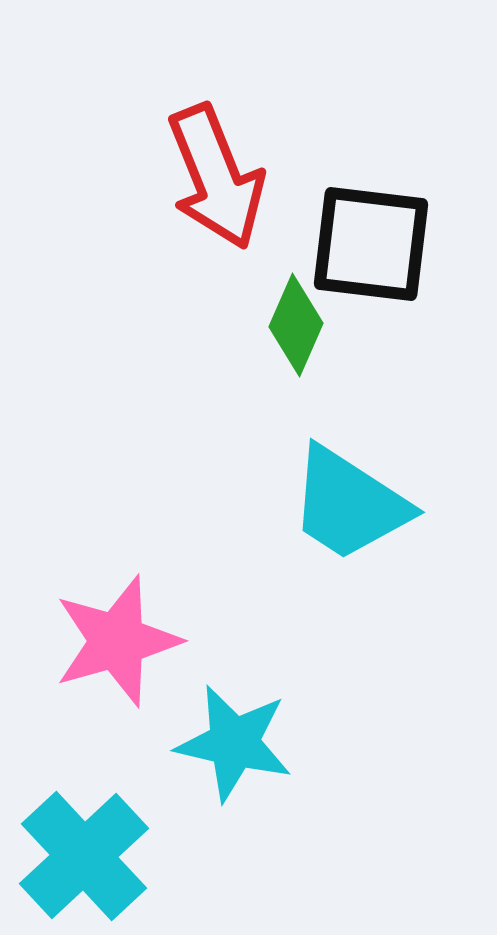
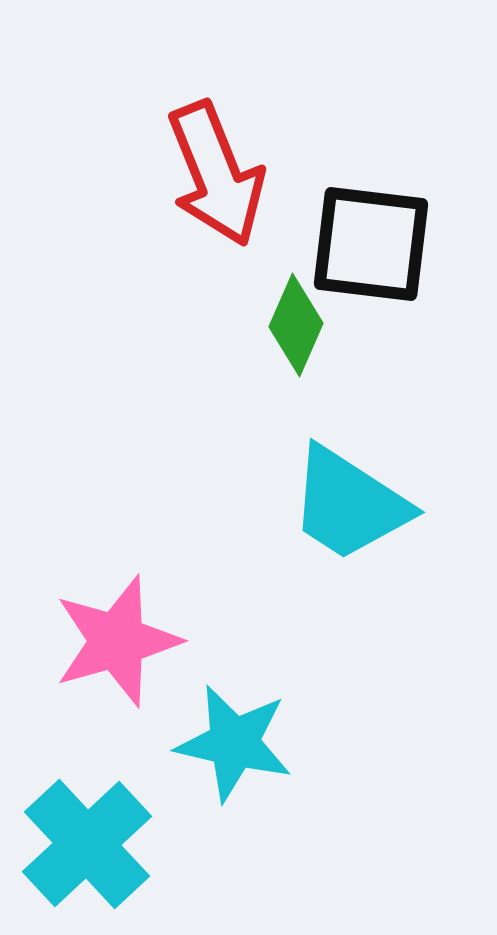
red arrow: moved 3 px up
cyan cross: moved 3 px right, 12 px up
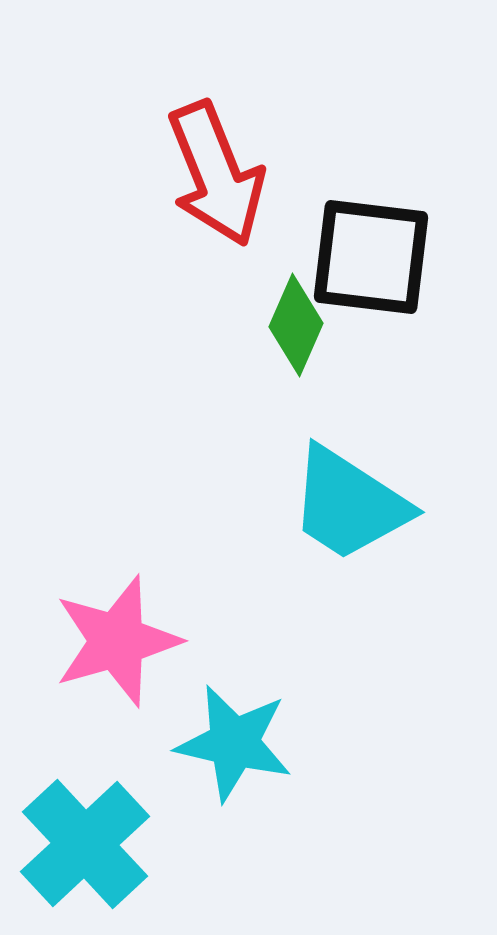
black square: moved 13 px down
cyan cross: moved 2 px left
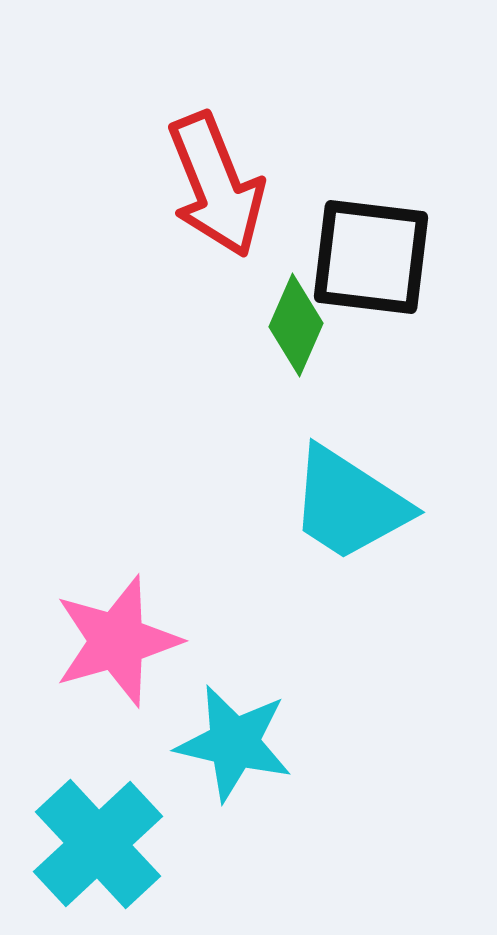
red arrow: moved 11 px down
cyan cross: moved 13 px right
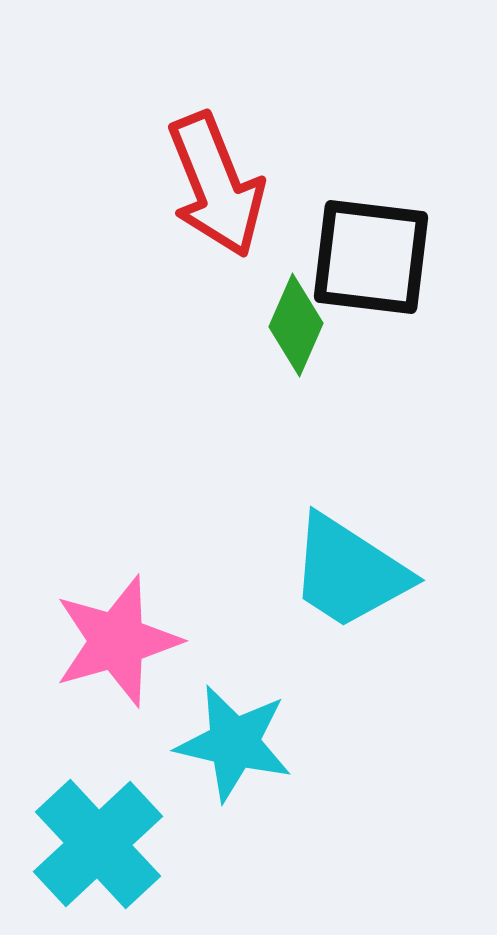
cyan trapezoid: moved 68 px down
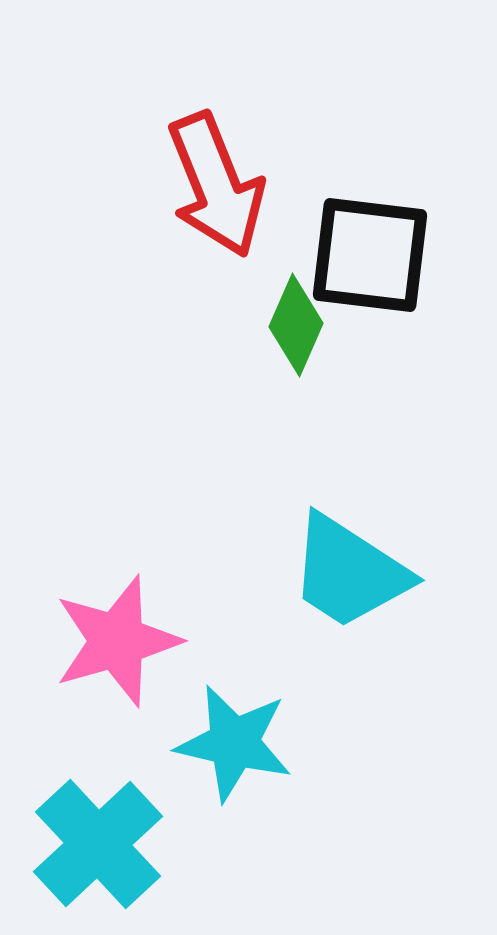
black square: moved 1 px left, 2 px up
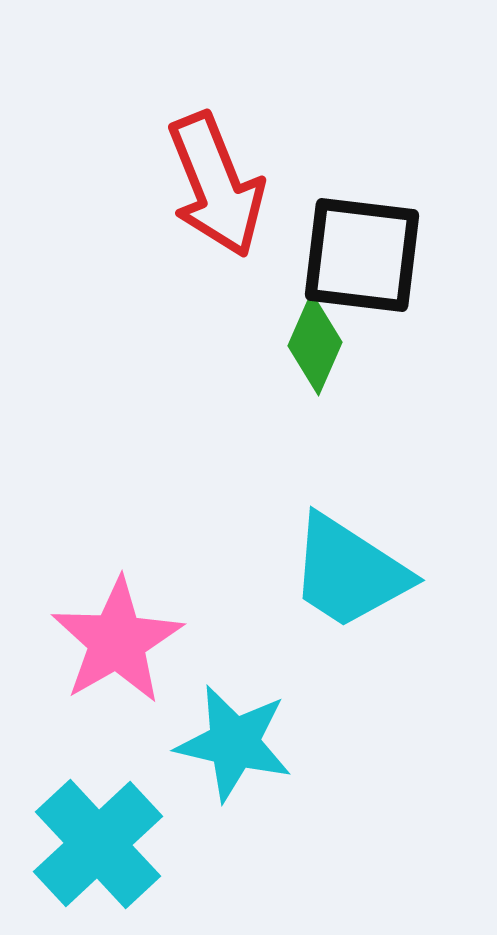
black square: moved 8 px left
green diamond: moved 19 px right, 19 px down
pink star: rotated 14 degrees counterclockwise
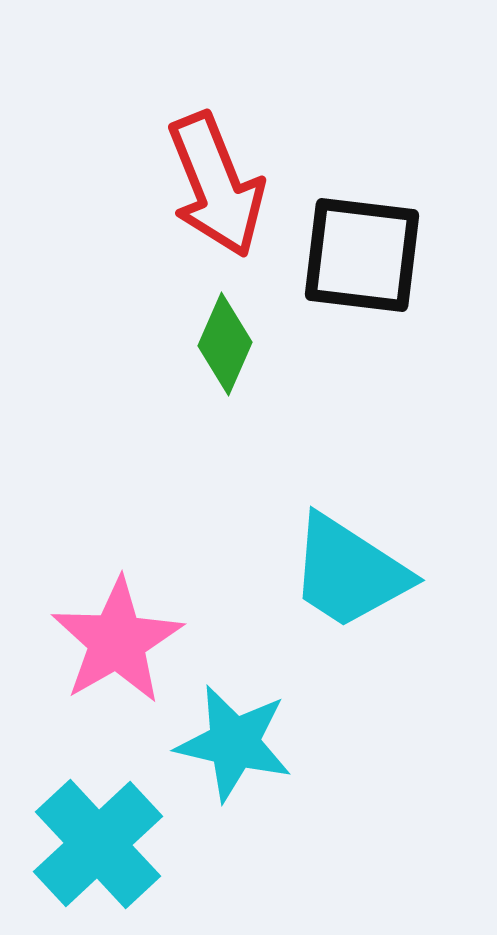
green diamond: moved 90 px left
